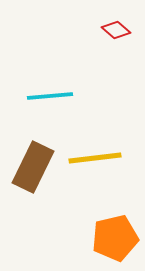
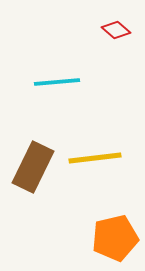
cyan line: moved 7 px right, 14 px up
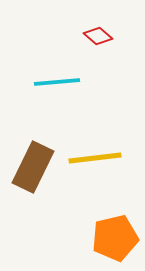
red diamond: moved 18 px left, 6 px down
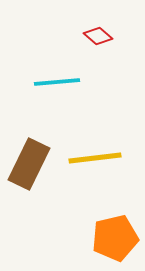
brown rectangle: moved 4 px left, 3 px up
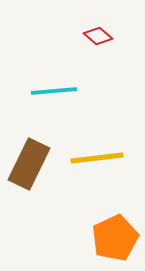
cyan line: moved 3 px left, 9 px down
yellow line: moved 2 px right
orange pentagon: rotated 12 degrees counterclockwise
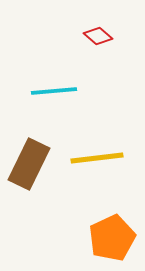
orange pentagon: moved 3 px left
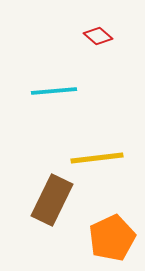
brown rectangle: moved 23 px right, 36 px down
